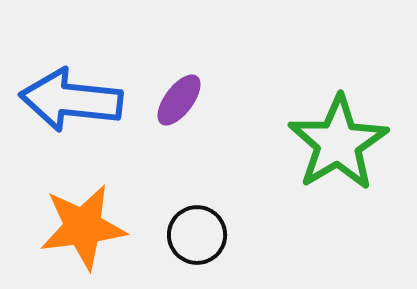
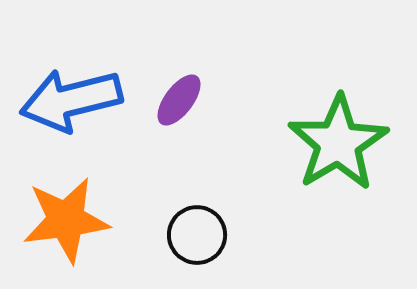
blue arrow: rotated 20 degrees counterclockwise
orange star: moved 17 px left, 7 px up
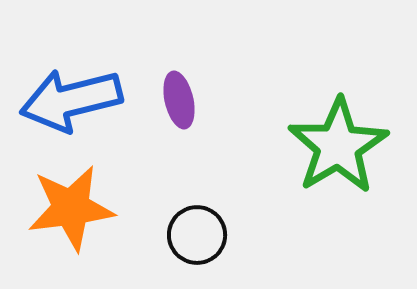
purple ellipse: rotated 50 degrees counterclockwise
green star: moved 3 px down
orange star: moved 5 px right, 12 px up
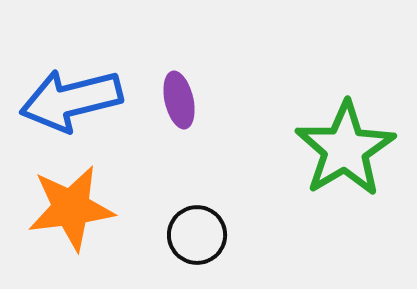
green star: moved 7 px right, 3 px down
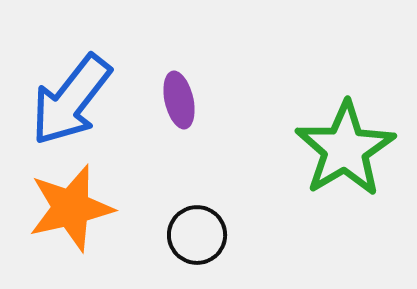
blue arrow: rotated 38 degrees counterclockwise
orange star: rotated 6 degrees counterclockwise
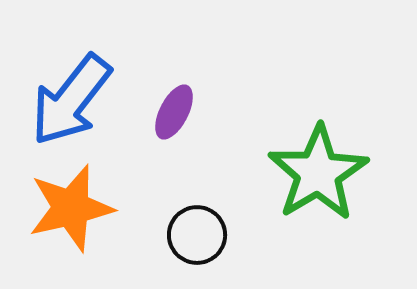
purple ellipse: moved 5 px left, 12 px down; rotated 40 degrees clockwise
green star: moved 27 px left, 24 px down
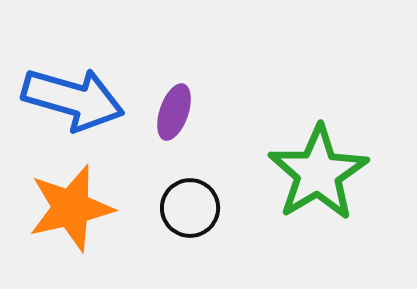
blue arrow: moved 2 px right, 1 px up; rotated 112 degrees counterclockwise
purple ellipse: rotated 8 degrees counterclockwise
black circle: moved 7 px left, 27 px up
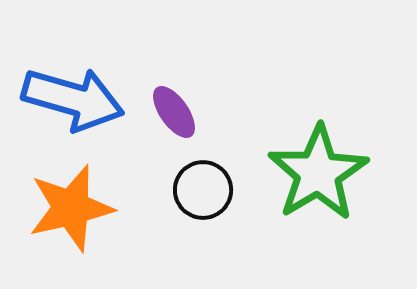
purple ellipse: rotated 54 degrees counterclockwise
black circle: moved 13 px right, 18 px up
